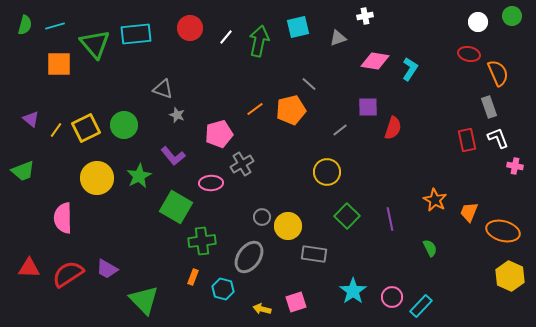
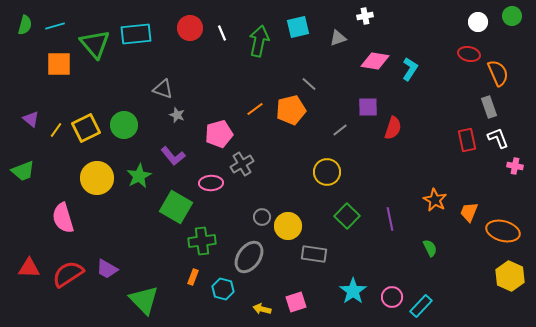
white line at (226, 37): moved 4 px left, 4 px up; rotated 63 degrees counterclockwise
pink semicircle at (63, 218): rotated 16 degrees counterclockwise
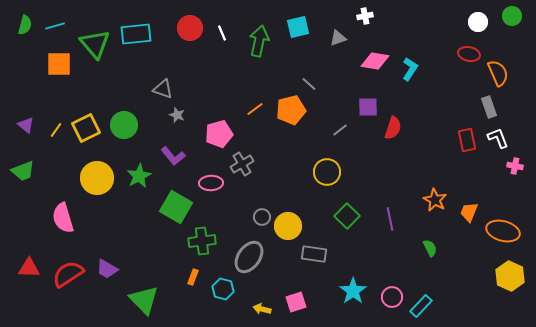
purple triangle at (31, 119): moved 5 px left, 6 px down
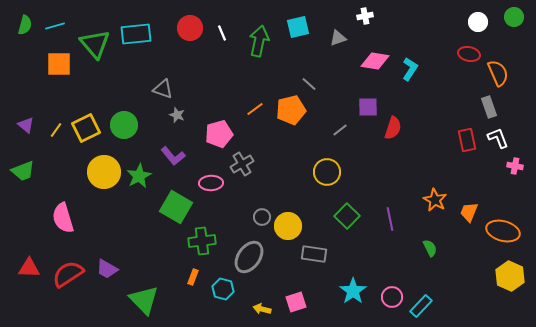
green circle at (512, 16): moved 2 px right, 1 px down
yellow circle at (97, 178): moved 7 px right, 6 px up
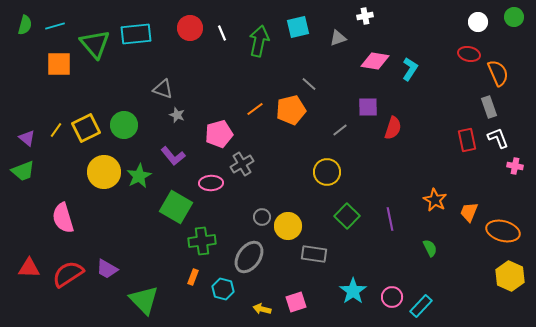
purple triangle at (26, 125): moved 1 px right, 13 px down
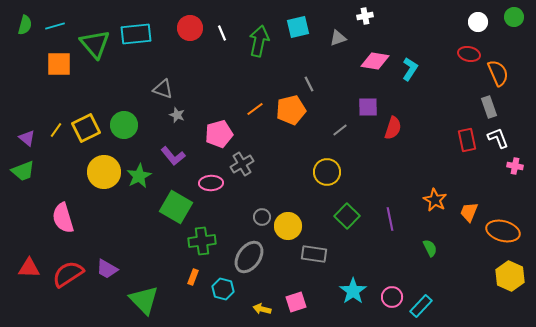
gray line at (309, 84): rotated 21 degrees clockwise
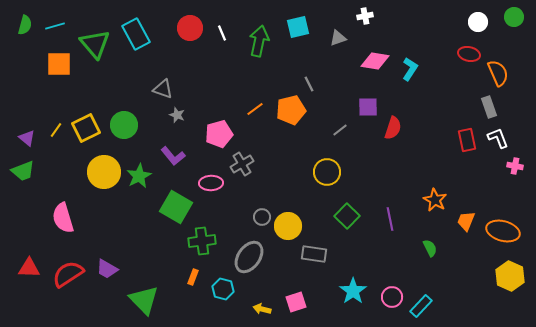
cyan rectangle at (136, 34): rotated 68 degrees clockwise
orange trapezoid at (469, 212): moved 3 px left, 9 px down
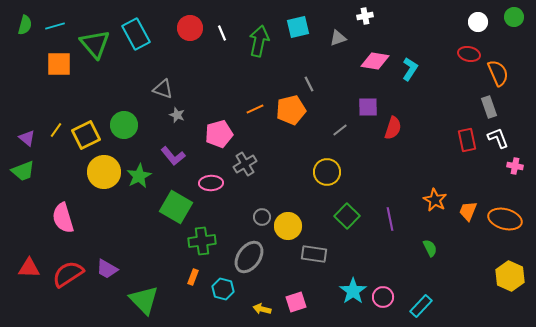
orange line at (255, 109): rotated 12 degrees clockwise
yellow square at (86, 128): moved 7 px down
gray cross at (242, 164): moved 3 px right
orange trapezoid at (466, 221): moved 2 px right, 10 px up
orange ellipse at (503, 231): moved 2 px right, 12 px up
pink circle at (392, 297): moved 9 px left
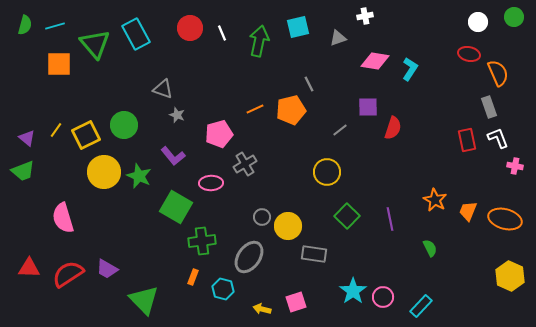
green star at (139, 176): rotated 20 degrees counterclockwise
